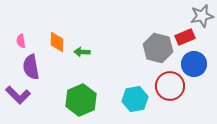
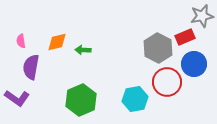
orange diamond: rotated 75 degrees clockwise
gray hexagon: rotated 12 degrees clockwise
green arrow: moved 1 px right, 2 px up
purple semicircle: rotated 20 degrees clockwise
red circle: moved 3 px left, 4 px up
purple L-shape: moved 1 px left, 3 px down; rotated 10 degrees counterclockwise
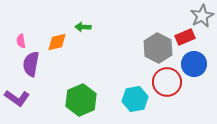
gray star: rotated 15 degrees counterclockwise
green arrow: moved 23 px up
purple semicircle: moved 3 px up
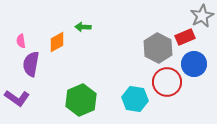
orange diamond: rotated 15 degrees counterclockwise
cyan hexagon: rotated 20 degrees clockwise
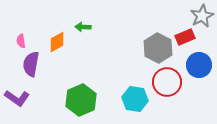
blue circle: moved 5 px right, 1 px down
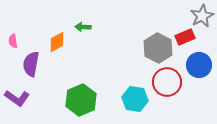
pink semicircle: moved 8 px left
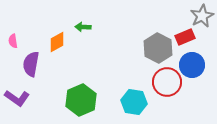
blue circle: moved 7 px left
cyan hexagon: moved 1 px left, 3 px down
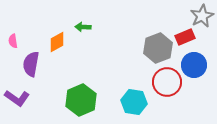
gray hexagon: rotated 12 degrees clockwise
blue circle: moved 2 px right
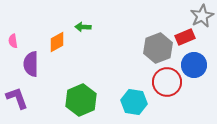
purple semicircle: rotated 10 degrees counterclockwise
purple L-shape: rotated 145 degrees counterclockwise
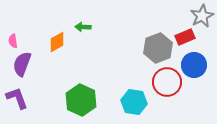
purple semicircle: moved 9 px left; rotated 20 degrees clockwise
green hexagon: rotated 12 degrees counterclockwise
